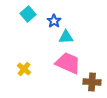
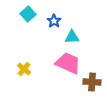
cyan triangle: moved 6 px right
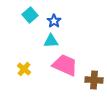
cyan square: moved 2 px right, 1 px down
cyan triangle: moved 21 px left, 4 px down
pink trapezoid: moved 3 px left, 2 px down
brown cross: moved 2 px right, 2 px up
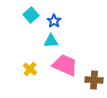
cyan square: moved 1 px right
yellow cross: moved 6 px right
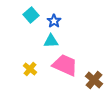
brown cross: rotated 36 degrees clockwise
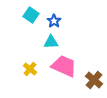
cyan square: rotated 14 degrees counterclockwise
cyan triangle: moved 1 px down
pink trapezoid: moved 1 px left, 1 px down
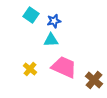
blue star: rotated 24 degrees clockwise
cyan triangle: moved 2 px up
pink trapezoid: moved 1 px down
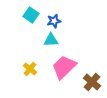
pink trapezoid: rotated 68 degrees counterclockwise
brown cross: moved 2 px left, 2 px down
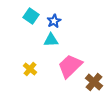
cyan square: moved 1 px down
blue star: rotated 16 degrees counterclockwise
pink trapezoid: moved 6 px right, 1 px up
brown cross: moved 2 px right
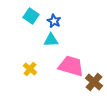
blue star: rotated 16 degrees counterclockwise
pink trapezoid: moved 1 px right; rotated 60 degrees clockwise
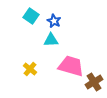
brown cross: rotated 18 degrees clockwise
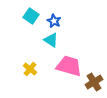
cyan triangle: rotated 35 degrees clockwise
pink trapezoid: moved 2 px left
